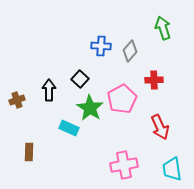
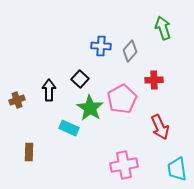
cyan trapezoid: moved 5 px right
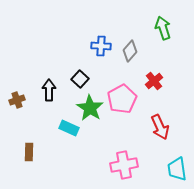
red cross: moved 1 px down; rotated 36 degrees counterclockwise
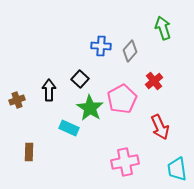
pink cross: moved 1 px right, 3 px up
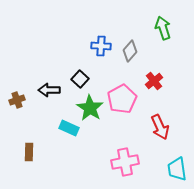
black arrow: rotated 90 degrees counterclockwise
